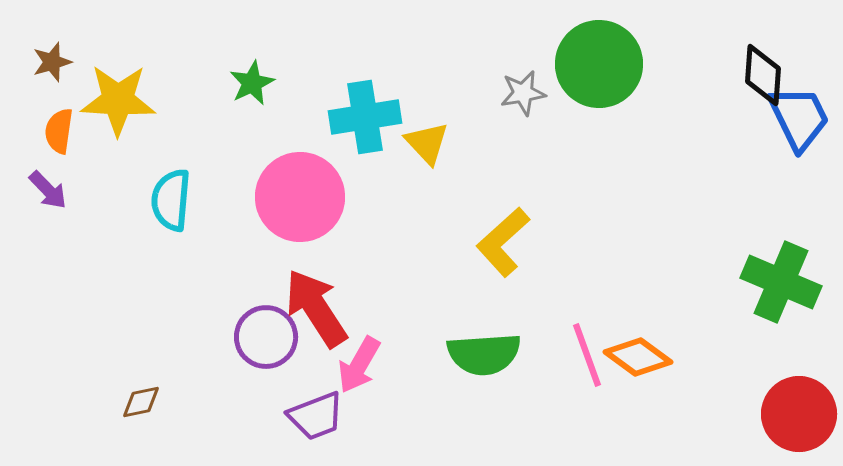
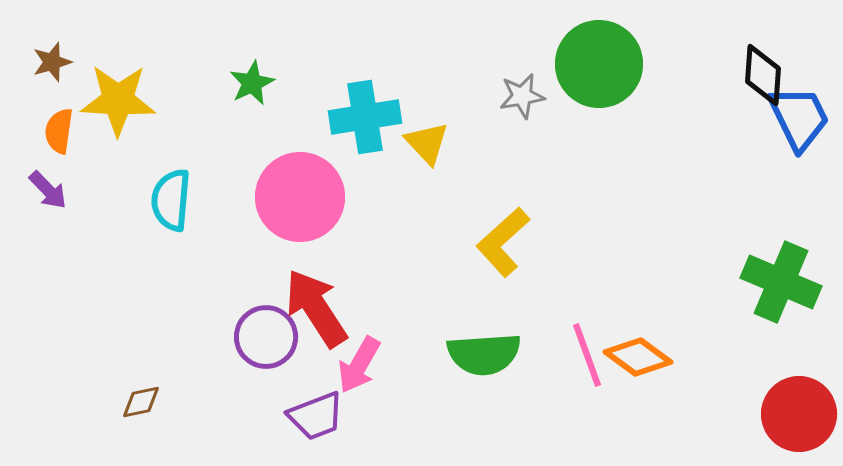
gray star: moved 1 px left, 3 px down
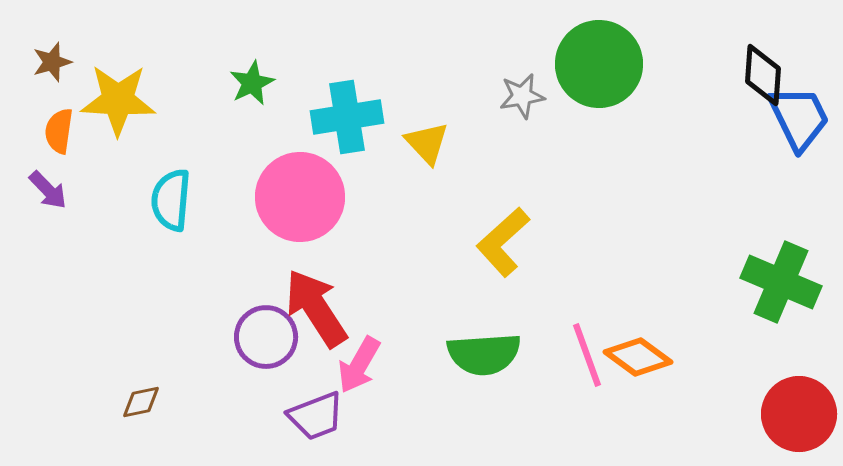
cyan cross: moved 18 px left
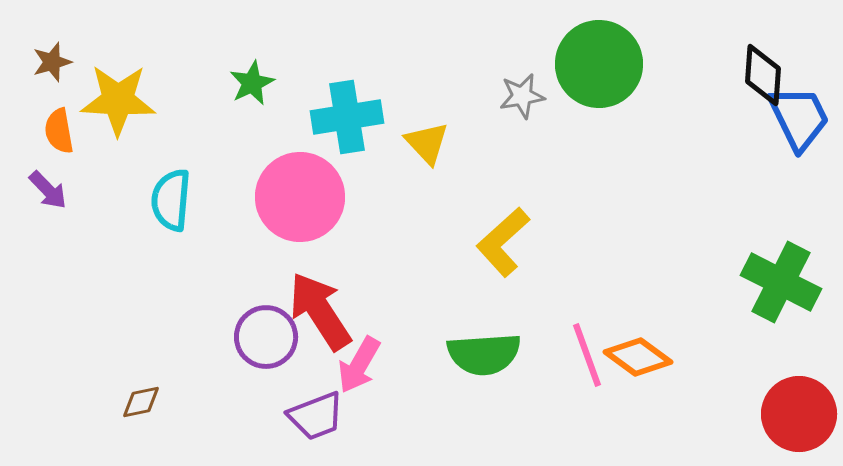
orange semicircle: rotated 18 degrees counterclockwise
green cross: rotated 4 degrees clockwise
red arrow: moved 4 px right, 3 px down
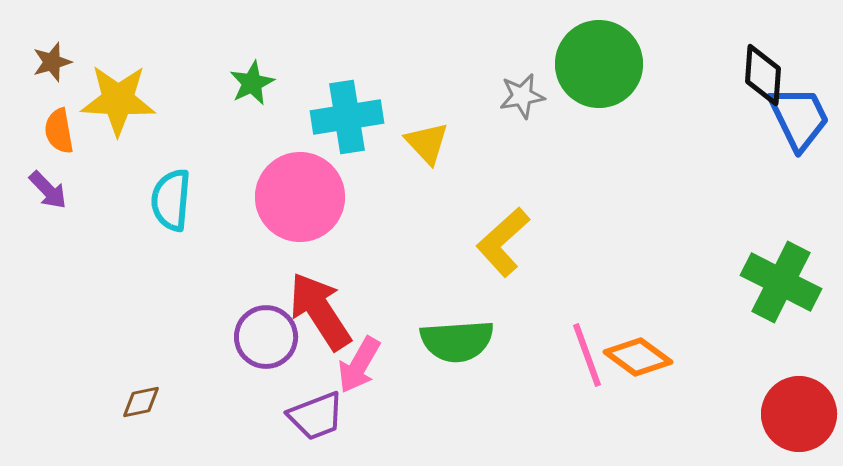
green semicircle: moved 27 px left, 13 px up
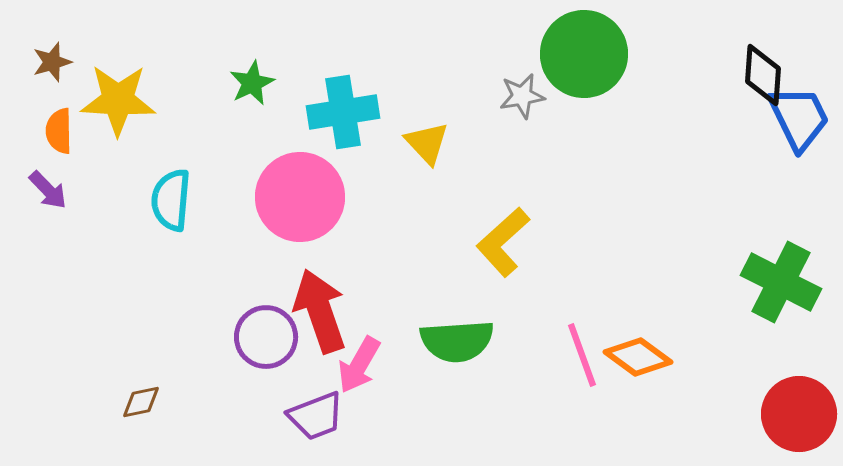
green circle: moved 15 px left, 10 px up
cyan cross: moved 4 px left, 5 px up
orange semicircle: rotated 9 degrees clockwise
red arrow: rotated 14 degrees clockwise
pink line: moved 5 px left
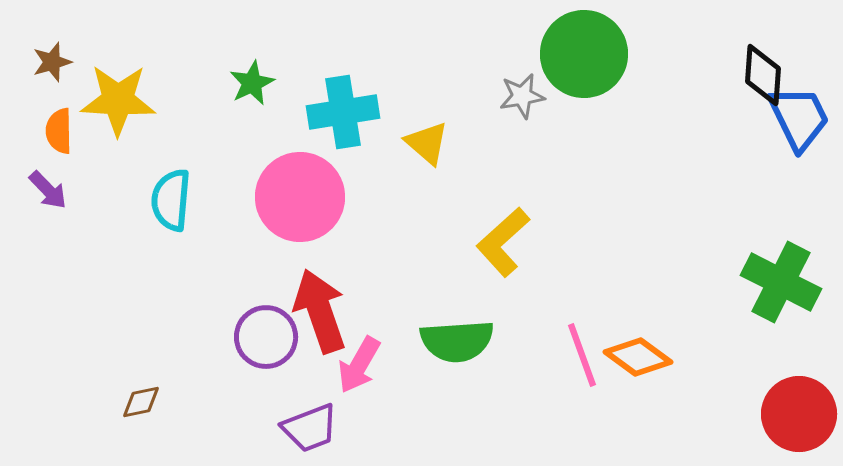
yellow triangle: rotated 6 degrees counterclockwise
purple trapezoid: moved 6 px left, 12 px down
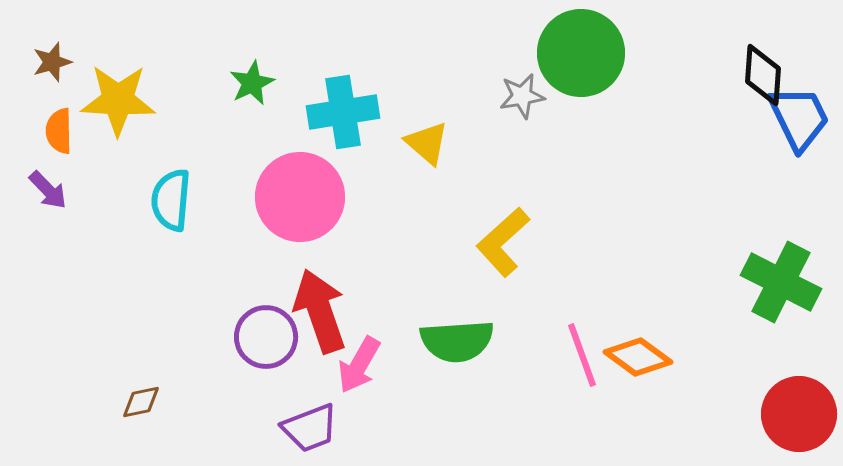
green circle: moved 3 px left, 1 px up
